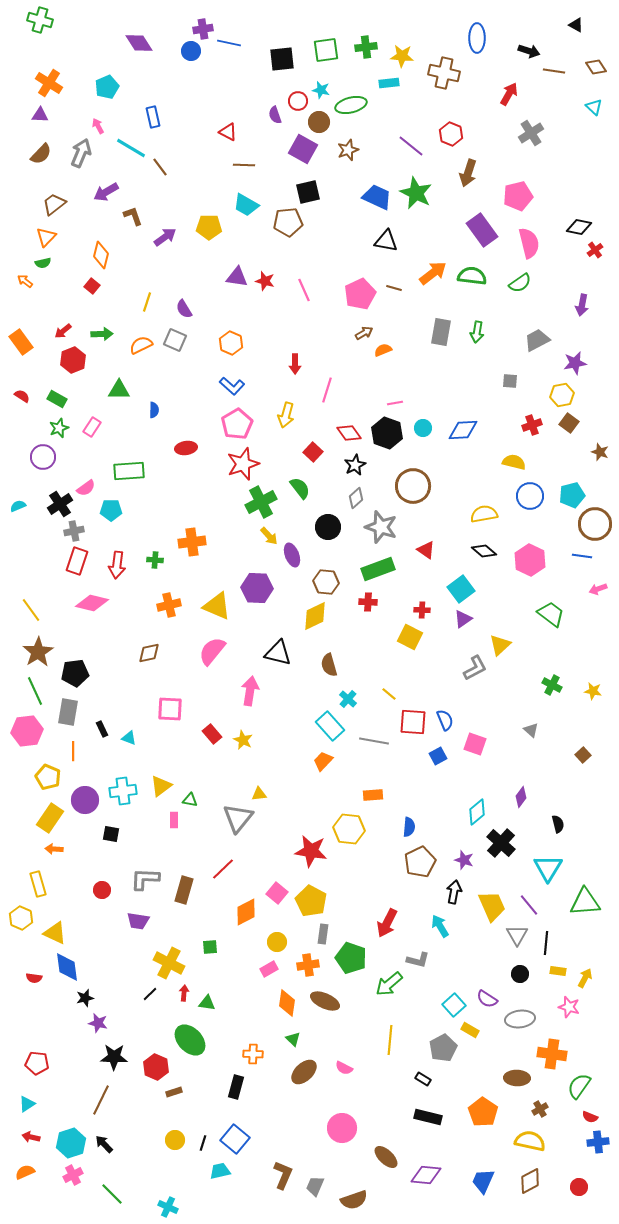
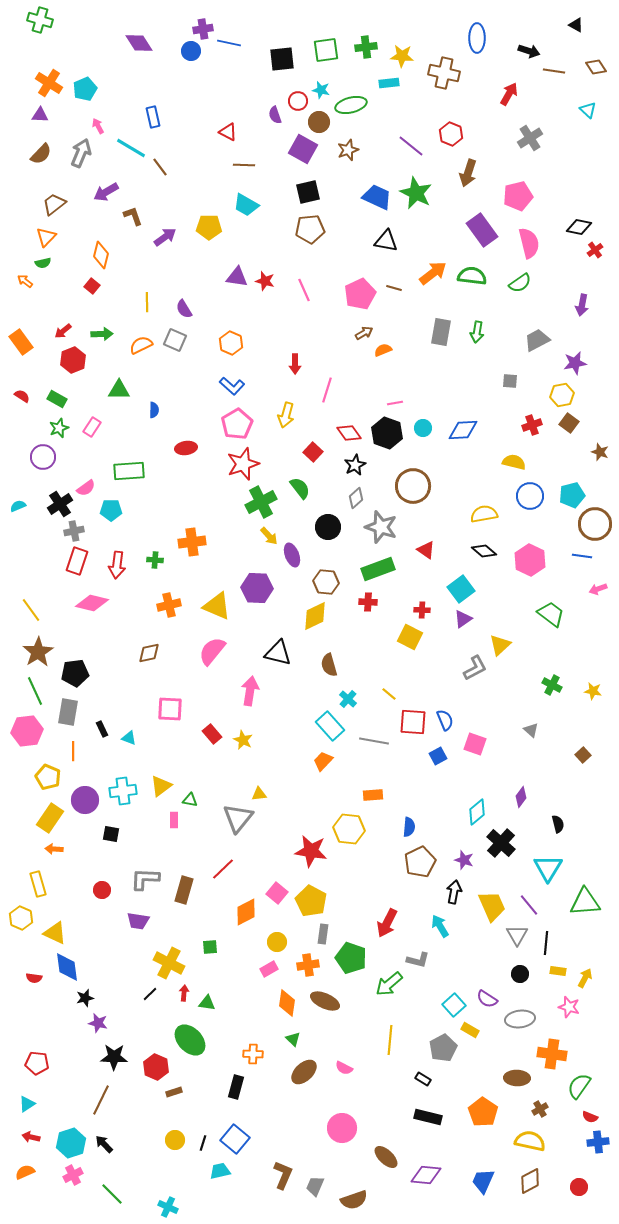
cyan pentagon at (107, 87): moved 22 px left, 2 px down
cyan triangle at (594, 107): moved 6 px left, 3 px down
gray cross at (531, 133): moved 1 px left, 5 px down
brown pentagon at (288, 222): moved 22 px right, 7 px down
yellow line at (147, 302): rotated 18 degrees counterclockwise
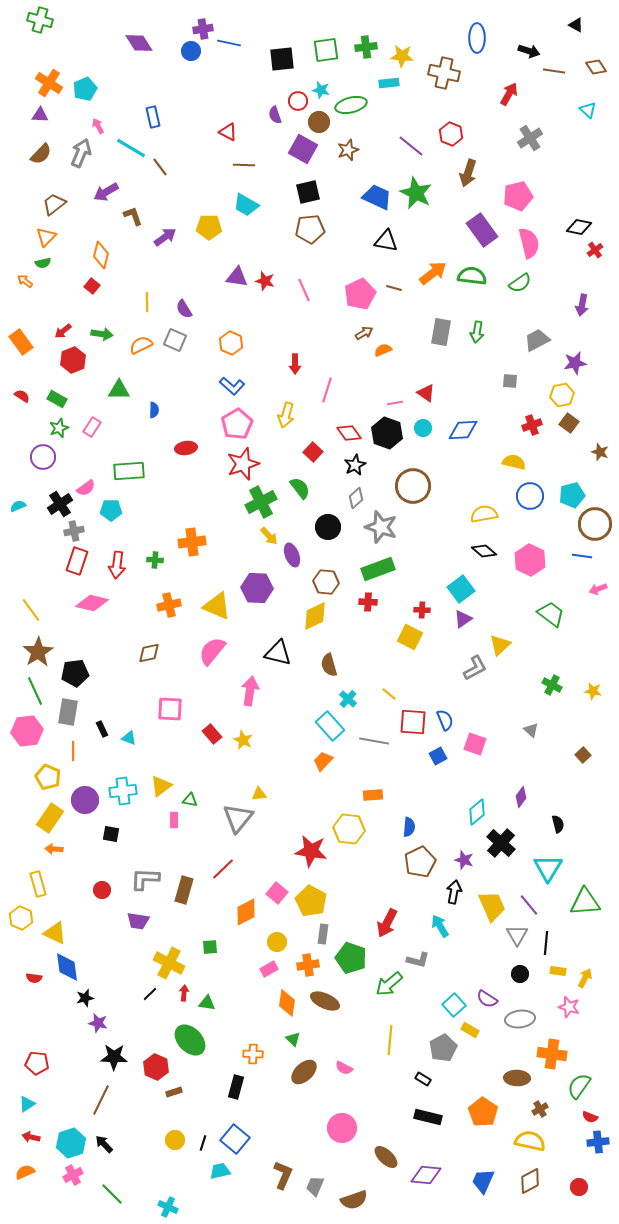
green arrow at (102, 334): rotated 10 degrees clockwise
red triangle at (426, 550): moved 157 px up
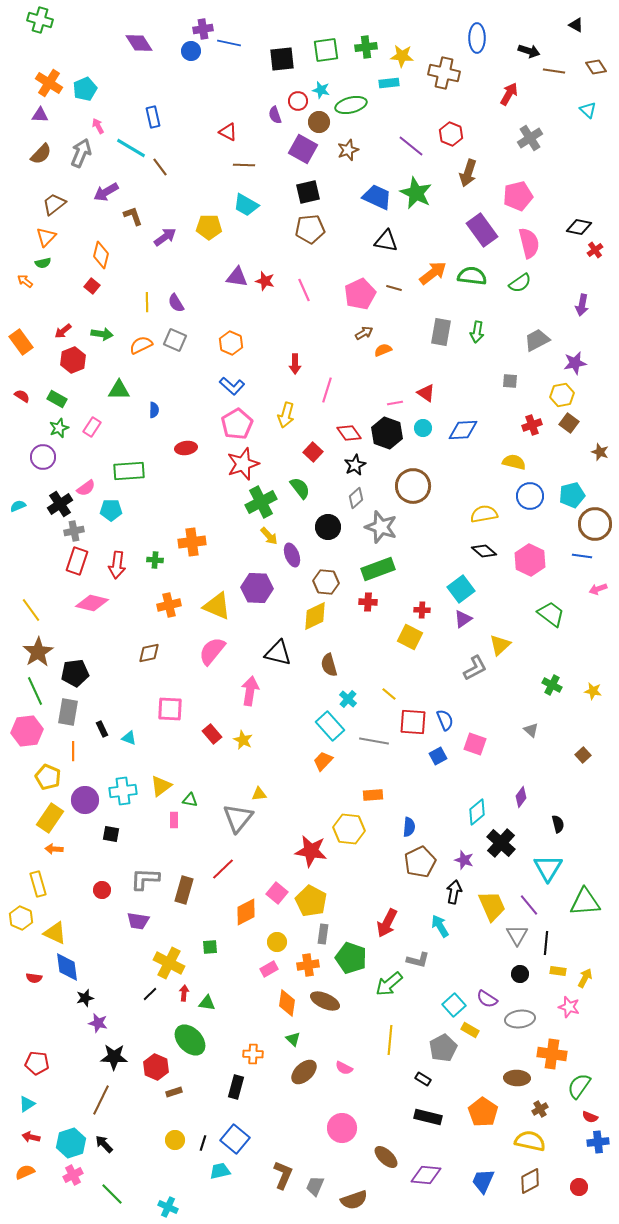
purple semicircle at (184, 309): moved 8 px left, 6 px up
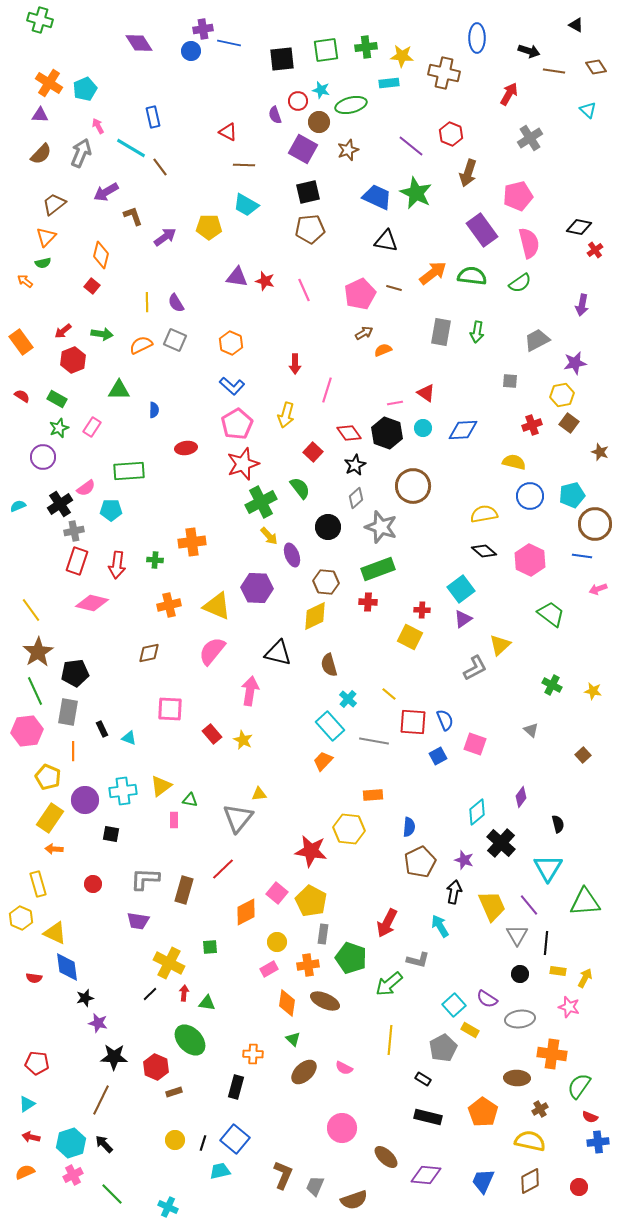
red circle at (102, 890): moved 9 px left, 6 px up
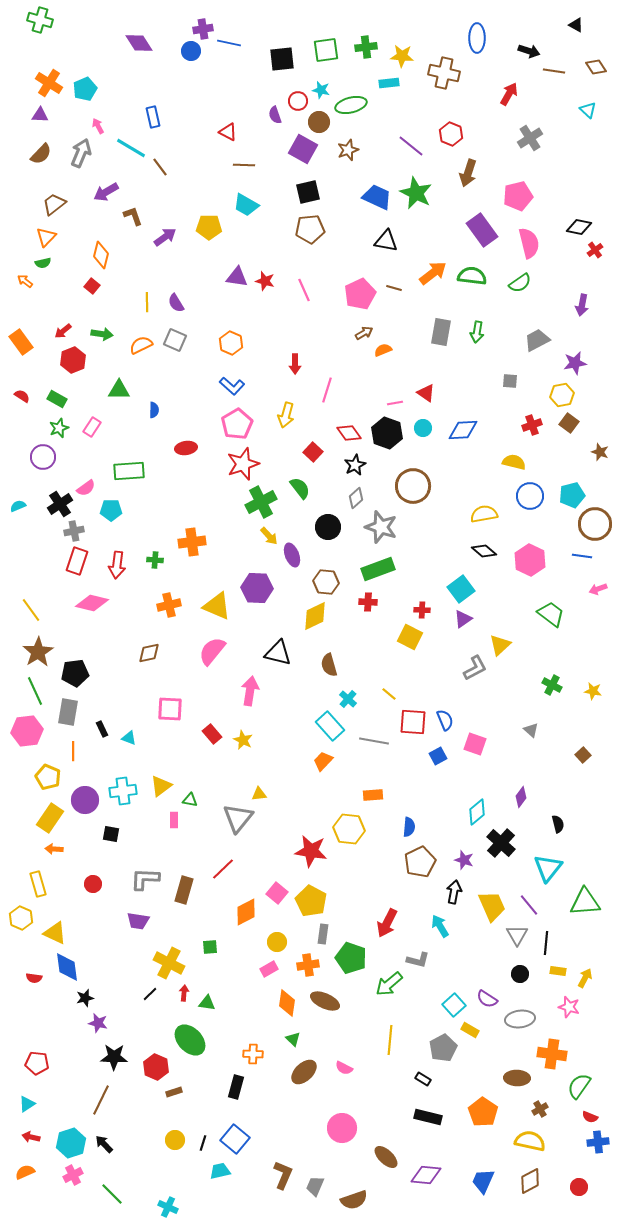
cyan triangle at (548, 868): rotated 8 degrees clockwise
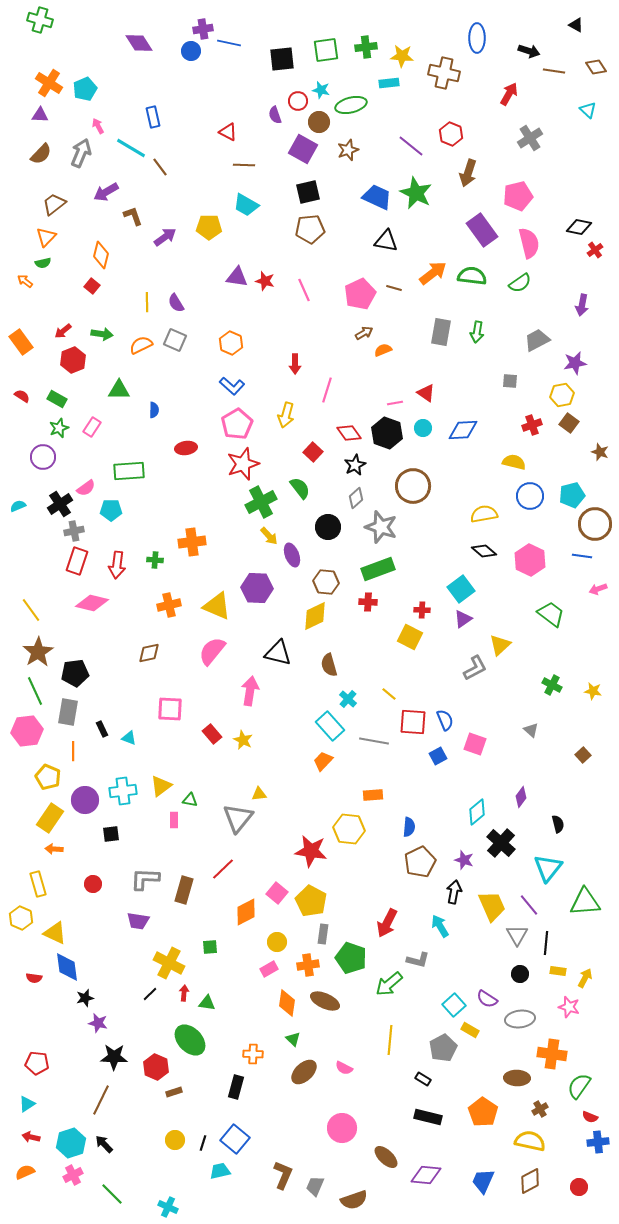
black square at (111, 834): rotated 18 degrees counterclockwise
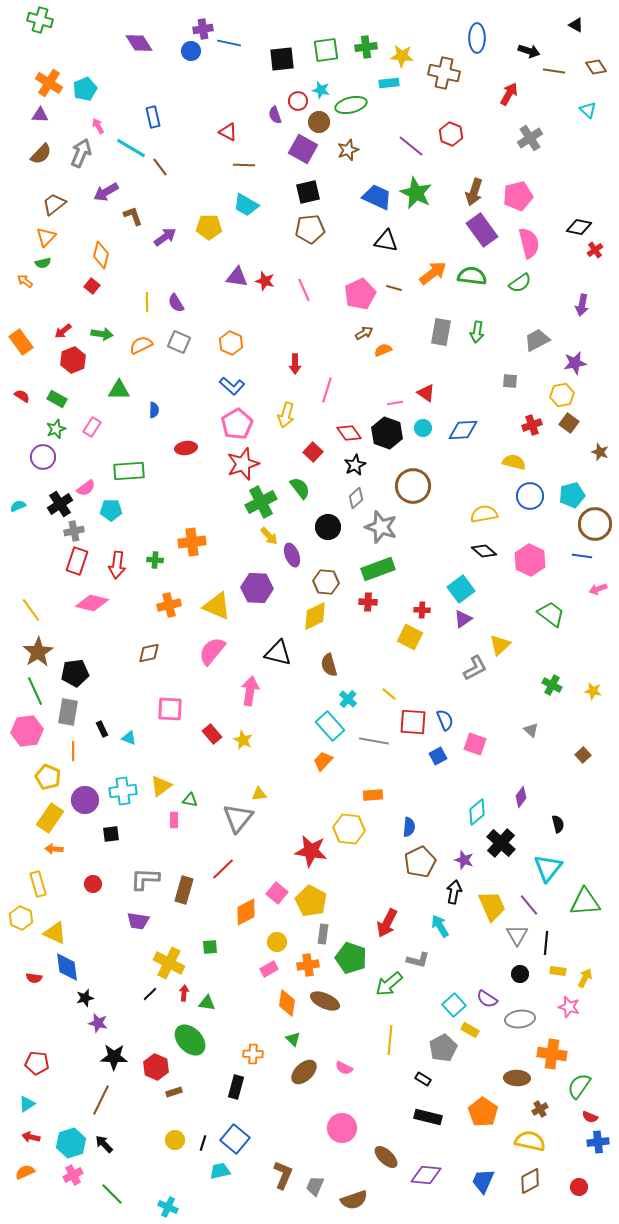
brown arrow at (468, 173): moved 6 px right, 19 px down
gray square at (175, 340): moved 4 px right, 2 px down
green star at (59, 428): moved 3 px left, 1 px down
